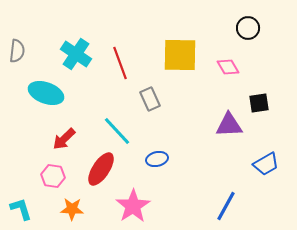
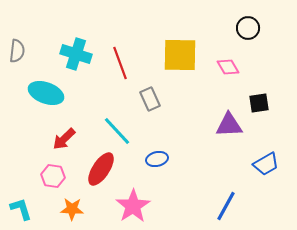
cyan cross: rotated 16 degrees counterclockwise
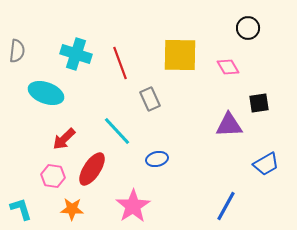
red ellipse: moved 9 px left
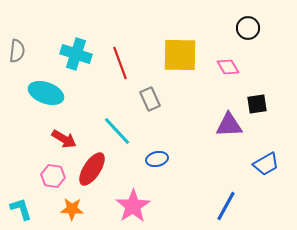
black square: moved 2 px left, 1 px down
red arrow: rotated 105 degrees counterclockwise
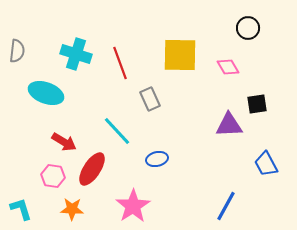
red arrow: moved 3 px down
blue trapezoid: rotated 92 degrees clockwise
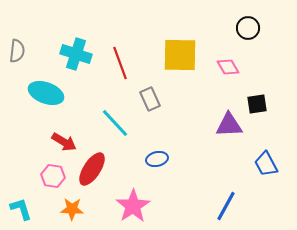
cyan line: moved 2 px left, 8 px up
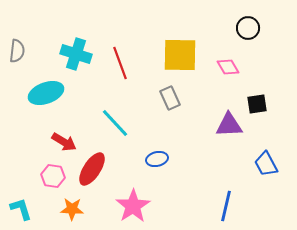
cyan ellipse: rotated 40 degrees counterclockwise
gray rectangle: moved 20 px right, 1 px up
blue line: rotated 16 degrees counterclockwise
